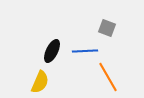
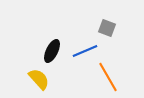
blue line: rotated 20 degrees counterclockwise
yellow semicircle: moved 1 px left, 3 px up; rotated 65 degrees counterclockwise
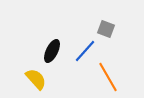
gray square: moved 1 px left, 1 px down
blue line: rotated 25 degrees counterclockwise
yellow semicircle: moved 3 px left
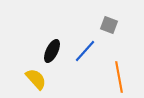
gray square: moved 3 px right, 4 px up
orange line: moved 11 px right; rotated 20 degrees clockwise
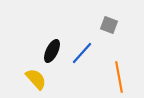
blue line: moved 3 px left, 2 px down
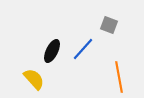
blue line: moved 1 px right, 4 px up
yellow semicircle: moved 2 px left
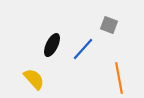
black ellipse: moved 6 px up
orange line: moved 1 px down
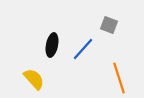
black ellipse: rotated 15 degrees counterclockwise
orange line: rotated 8 degrees counterclockwise
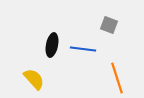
blue line: rotated 55 degrees clockwise
orange line: moved 2 px left
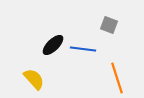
black ellipse: moved 1 px right; rotated 35 degrees clockwise
